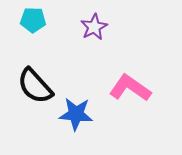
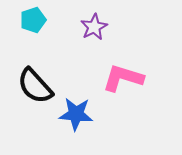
cyan pentagon: rotated 20 degrees counterclockwise
pink L-shape: moved 7 px left, 10 px up; rotated 18 degrees counterclockwise
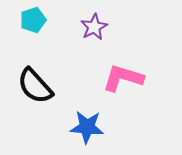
blue star: moved 11 px right, 13 px down
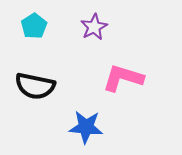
cyan pentagon: moved 1 px right, 6 px down; rotated 15 degrees counterclockwise
black semicircle: rotated 36 degrees counterclockwise
blue star: moved 1 px left
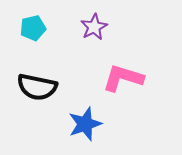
cyan pentagon: moved 1 px left, 2 px down; rotated 20 degrees clockwise
black semicircle: moved 2 px right, 1 px down
blue star: moved 1 px left, 3 px up; rotated 24 degrees counterclockwise
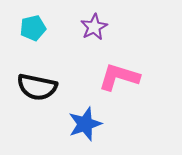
pink L-shape: moved 4 px left, 1 px up
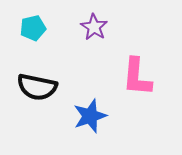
purple star: rotated 12 degrees counterclockwise
pink L-shape: moved 18 px right; rotated 102 degrees counterclockwise
blue star: moved 5 px right, 8 px up
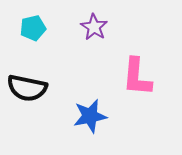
black semicircle: moved 10 px left, 1 px down
blue star: rotated 8 degrees clockwise
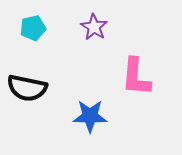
pink L-shape: moved 1 px left
blue star: rotated 12 degrees clockwise
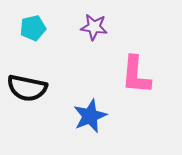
purple star: rotated 24 degrees counterclockwise
pink L-shape: moved 2 px up
blue star: rotated 24 degrees counterclockwise
